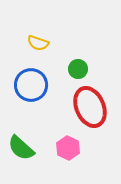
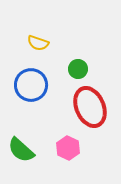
green semicircle: moved 2 px down
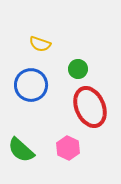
yellow semicircle: moved 2 px right, 1 px down
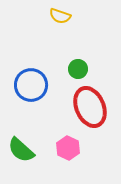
yellow semicircle: moved 20 px right, 28 px up
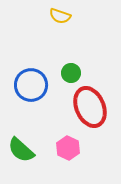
green circle: moved 7 px left, 4 px down
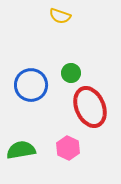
green semicircle: rotated 128 degrees clockwise
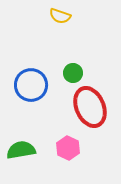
green circle: moved 2 px right
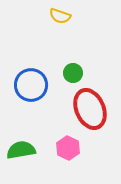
red ellipse: moved 2 px down
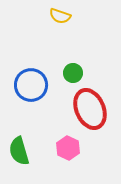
green semicircle: moved 2 px left, 1 px down; rotated 96 degrees counterclockwise
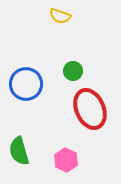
green circle: moved 2 px up
blue circle: moved 5 px left, 1 px up
pink hexagon: moved 2 px left, 12 px down
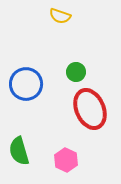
green circle: moved 3 px right, 1 px down
